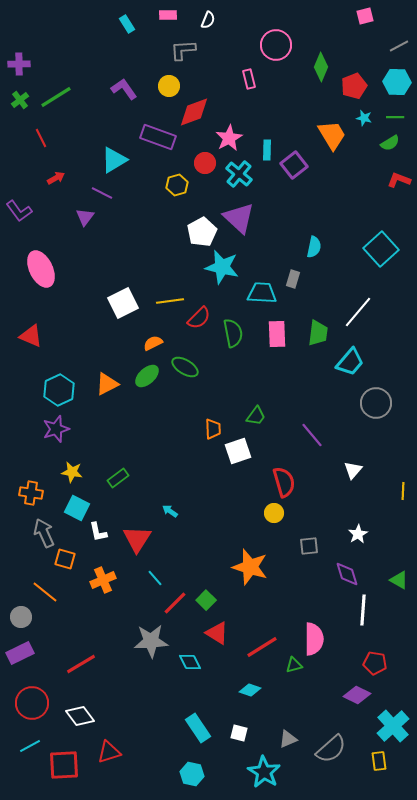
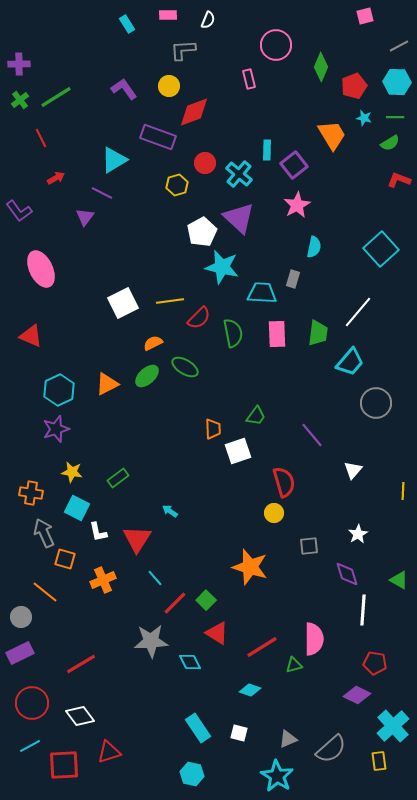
pink star at (229, 138): moved 68 px right, 67 px down
cyan star at (264, 772): moved 13 px right, 4 px down
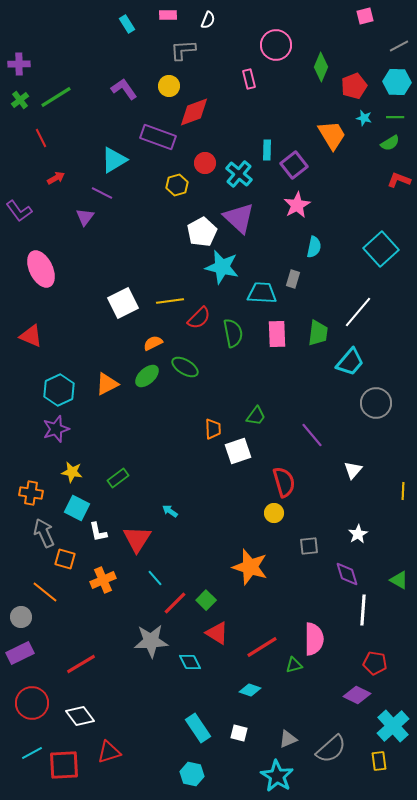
cyan line at (30, 746): moved 2 px right, 7 px down
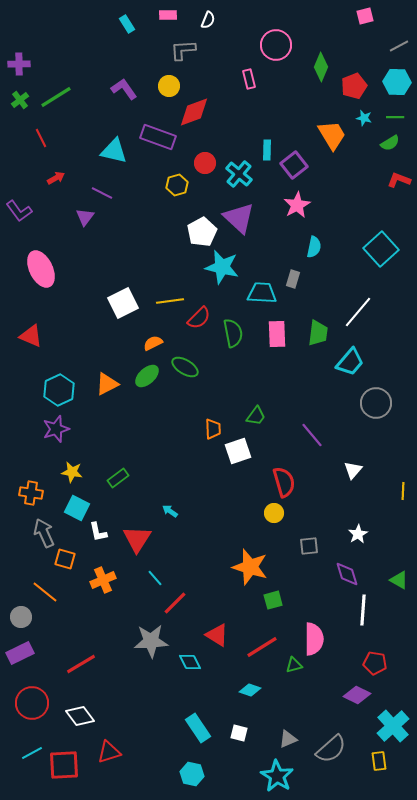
cyan triangle at (114, 160): moved 9 px up; rotated 44 degrees clockwise
green square at (206, 600): moved 67 px right; rotated 30 degrees clockwise
red triangle at (217, 633): moved 2 px down
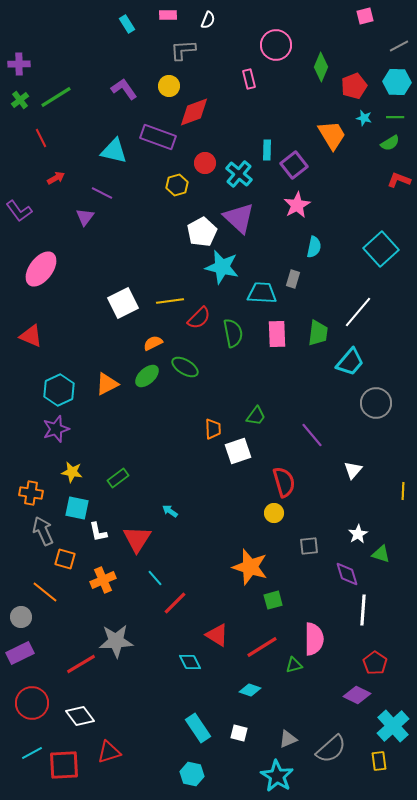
pink ellipse at (41, 269): rotated 63 degrees clockwise
cyan square at (77, 508): rotated 15 degrees counterclockwise
gray arrow at (44, 533): moved 1 px left, 2 px up
green triangle at (399, 580): moved 18 px left, 26 px up; rotated 12 degrees counterclockwise
gray star at (151, 641): moved 35 px left
red pentagon at (375, 663): rotated 25 degrees clockwise
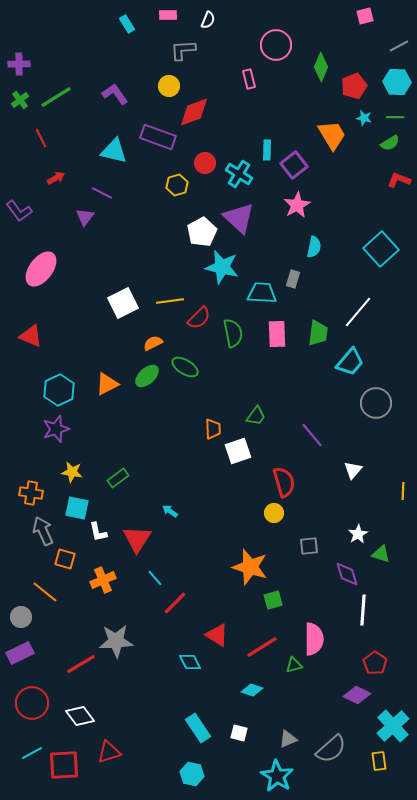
purple L-shape at (124, 89): moved 9 px left, 5 px down
cyan cross at (239, 174): rotated 8 degrees counterclockwise
cyan diamond at (250, 690): moved 2 px right
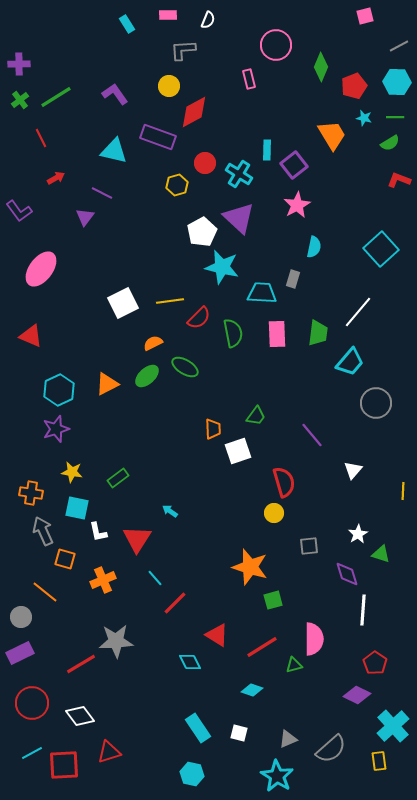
red diamond at (194, 112): rotated 8 degrees counterclockwise
